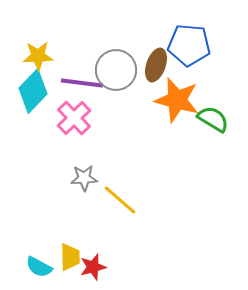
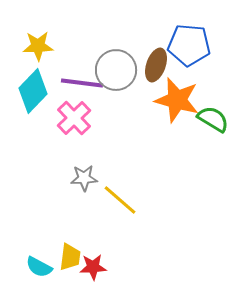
yellow star: moved 10 px up
yellow trapezoid: rotated 8 degrees clockwise
red star: rotated 12 degrees clockwise
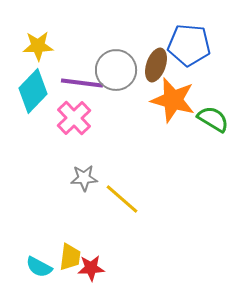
orange star: moved 4 px left
yellow line: moved 2 px right, 1 px up
red star: moved 2 px left, 1 px down
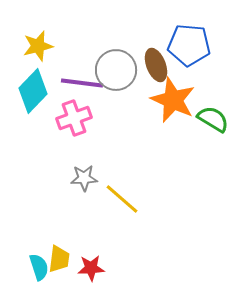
yellow star: rotated 12 degrees counterclockwise
brown ellipse: rotated 40 degrees counterclockwise
orange star: rotated 9 degrees clockwise
pink cross: rotated 24 degrees clockwise
yellow trapezoid: moved 11 px left, 2 px down
cyan semicircle: rotated 136 degrees counterclockwise
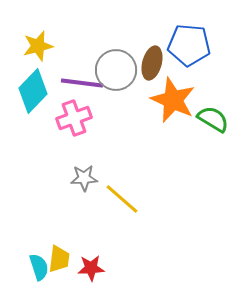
brown ellipse: moved 4 px left, 2 px up; rotated 36 degrees clockwise
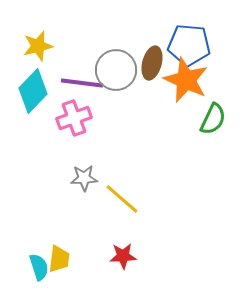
orange star: moved 13 px right, 20 px up
green semicircle: rotated 84 degrees clockwise
red star: moved 32 px right, 12 px up
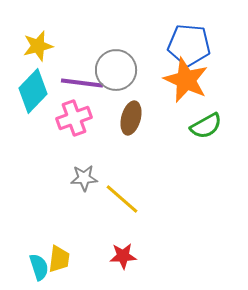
brown ellipse: moved 21 px left, 55 px down
green semicircle: moved 7 px left, 7 px down; rotated 36 degrees clockwise
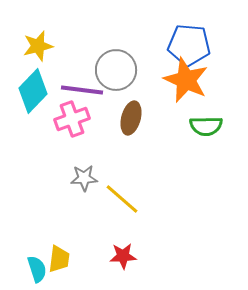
purple line: moved 7 px down
pink cross: moved 2 px left, 1 px down
green semicircle: rotated 28 degrees clockwise
cyan semicircle: moved 2 px left, 2 px down
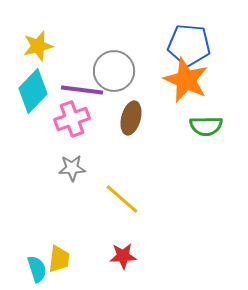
gray circle: moved 2 px left, 1 px down
gray star: moved 12 px left, 10 px up
